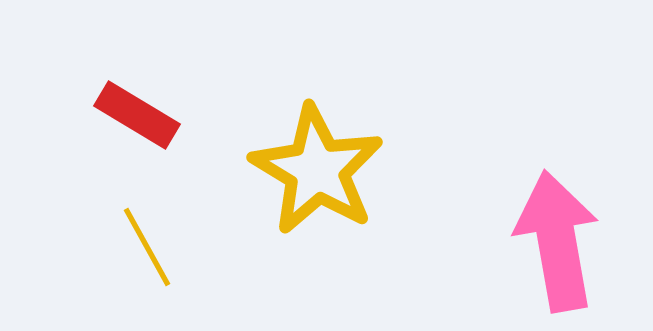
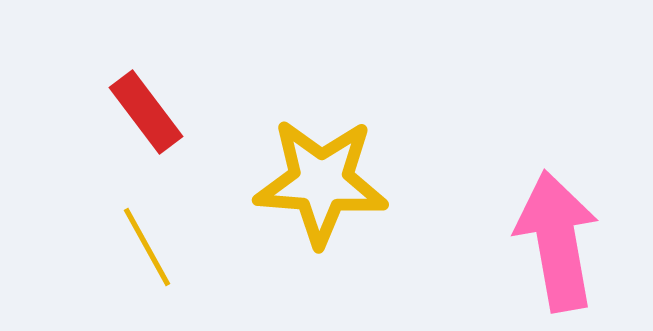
red rectangle: moved 9 px right, 3 px up; rotated 22 degrees clockwise
yellow star: moved 4 px right, 12 px down; rotated 27 degrees counterclockwise
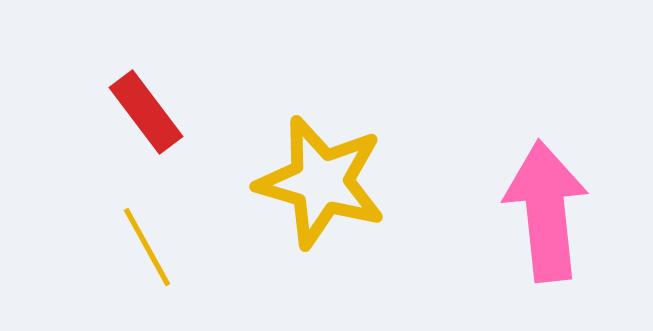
yellow star: rotated 12 degrees clockwise
pink arrow: moved 11 px left, 30 px up; rotated 4 degrees clockwise
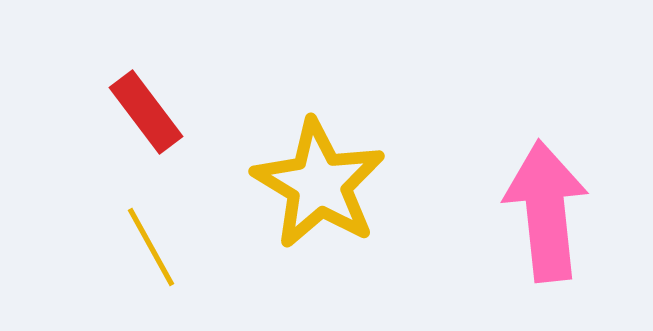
yellow star: moved 2 px left, 2 px down; rotated 15 degrees clockwise
yellow line: moved 4 px right
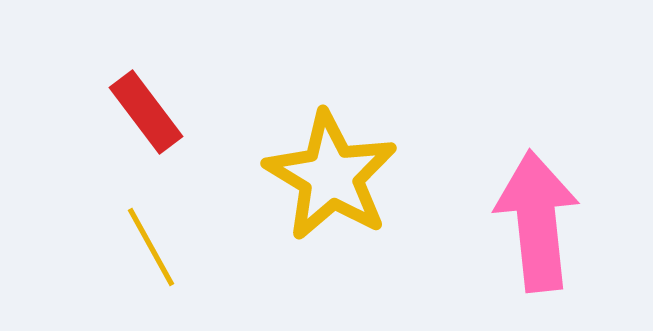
yellow star: moved 12 px right, 8 px up
pink arrow: moved 9 px left, 10 px down
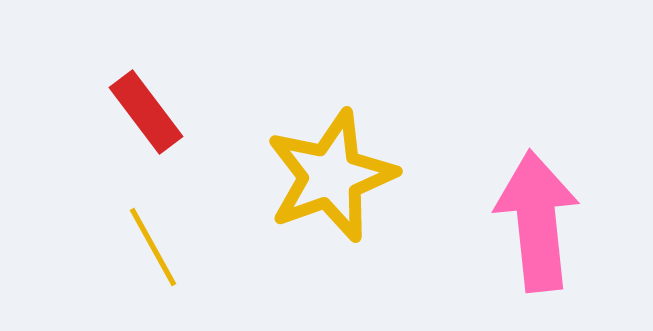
yellow star: rotated 21 degrees clockwise
yellow line: moved 2 px right
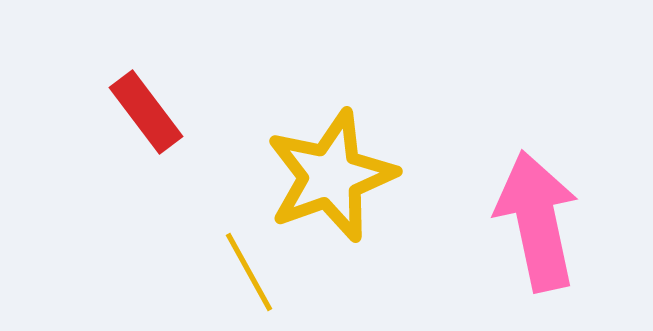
pink arrow: rotated 6 degrees counterclockwise
yellow line: moved 96 px right, 25 px down
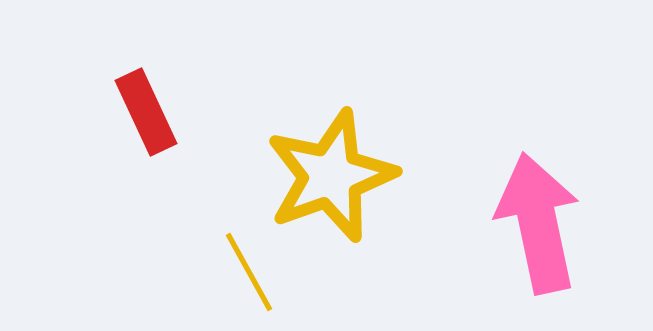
red rectangle: rotated 12 degrees clockwise
pink arrow: moved 1 px right, 2 px down
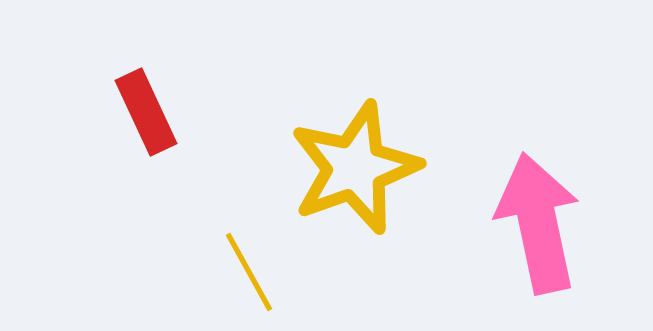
yellow star: moved 24 px right, 8 px up
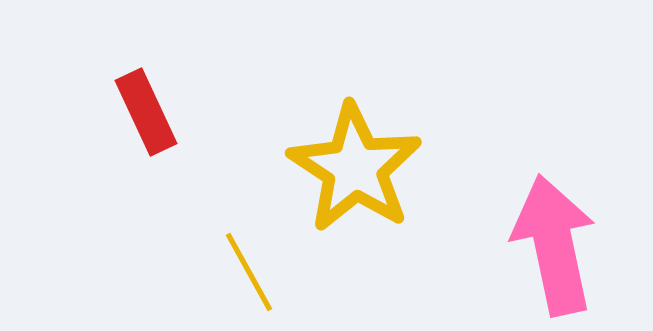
yellow star: rotated 19 degrees counterclockwise
pink arrow: moved 16 px right, 22 px down
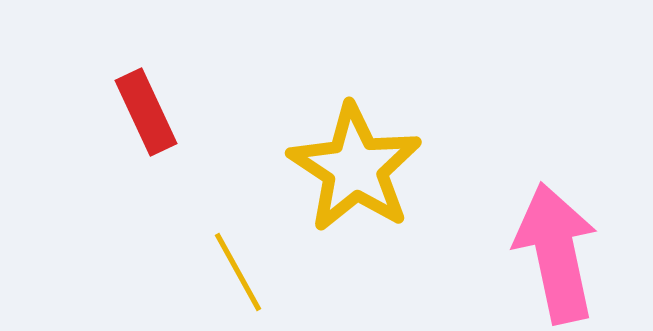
pink arrow: moved 2 px right, 8 px down
yellow line: moved 11 px left
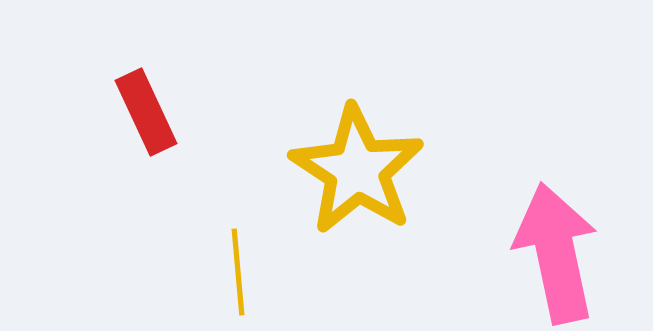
yellow star: moved 2 px right, 2 px down
yellow line: rotated 24 degrees clockwise
